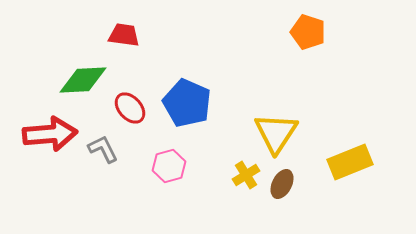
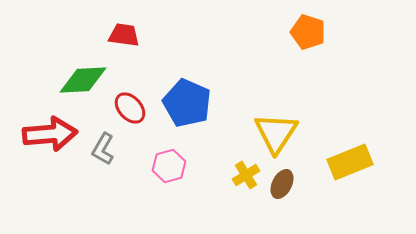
gray L-shape: rotated 124 degrees counterclockwise
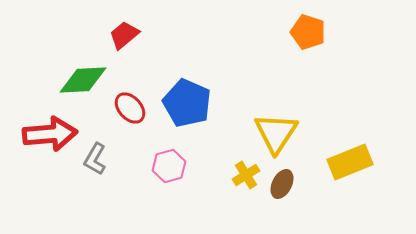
red trapezoid: rotated 48 degrees counterclockwise
gray L-shape: moved 8 px left, 10 px down
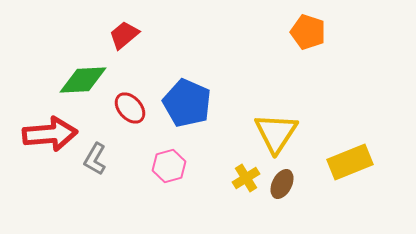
yellow cross: moved 3 px down
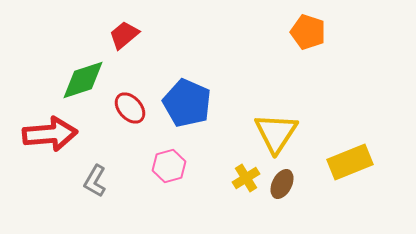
green diamond: rotated 15 degrees counterclockwise
gray L-shape: moved 22 px down
